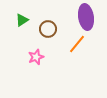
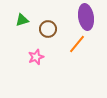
green triangle: rotated 16 degrees clockwise
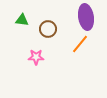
green triangle: rotated 24 degrees clockwise
orange line: moved 3 px right
pink star: rotated 21 degrees clockwise
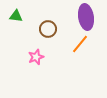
green triangle: moved 6 px left, 4 px up
pink star: rotated 21 degrees counterclockwise
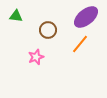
purple ellipse: rotated 60 degrees clockwise
brown circle: moved 1 px down
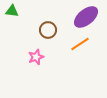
green triangle: moved 4 px left, 5 px up
orange line: rotated 18 degrees clockwise
